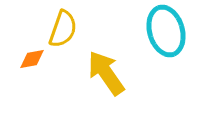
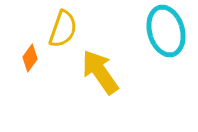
orange diamond: moved 2 px left, 1 px up; rotated 44 degrees counterclockwise
yellow arrow: moved 6 px left, 1 px up
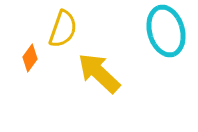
yellow arrow: moved 1 px left, 1 px down; rotated 12 degrees counterclockwise
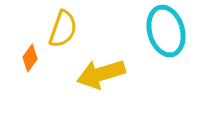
yellow arrow: moved 2 px right, 1 px down; rotated 60 degrees counterclockwise
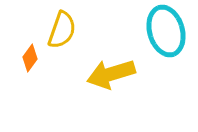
yellow semicircle: moved 1 px left, 1 px down
yellow arrow: moved 10 px right
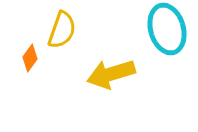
cyan ellipse: moved 1 px right, 2 px up
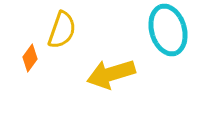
cyan ellipse: moved 1 px right, 1 px down
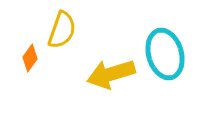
cyan ellipse: moved 3 px left, 24 px down
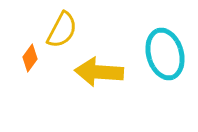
yellow semicircle: rotated 9 degrees clockwise
yellow arrow: moved 12 px left, 2 px up; rotated 21 degrees clockwise
